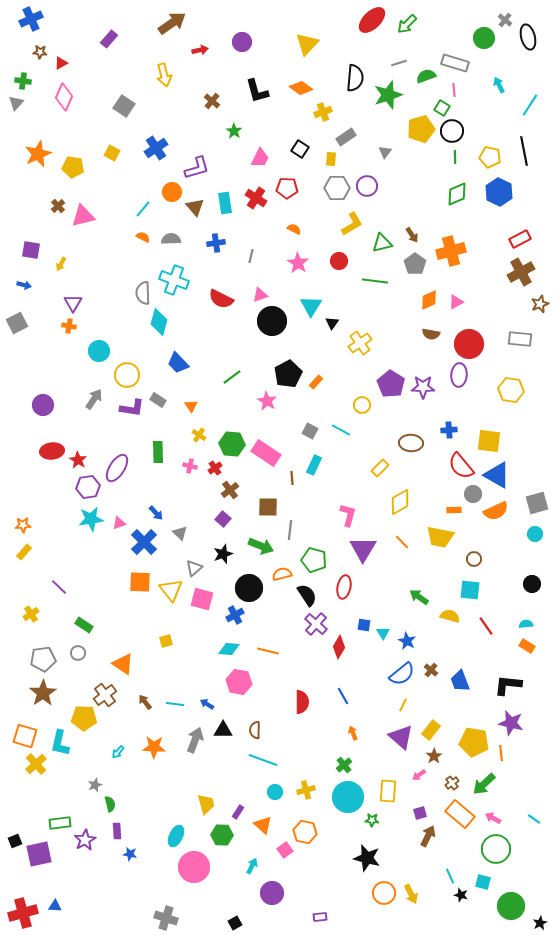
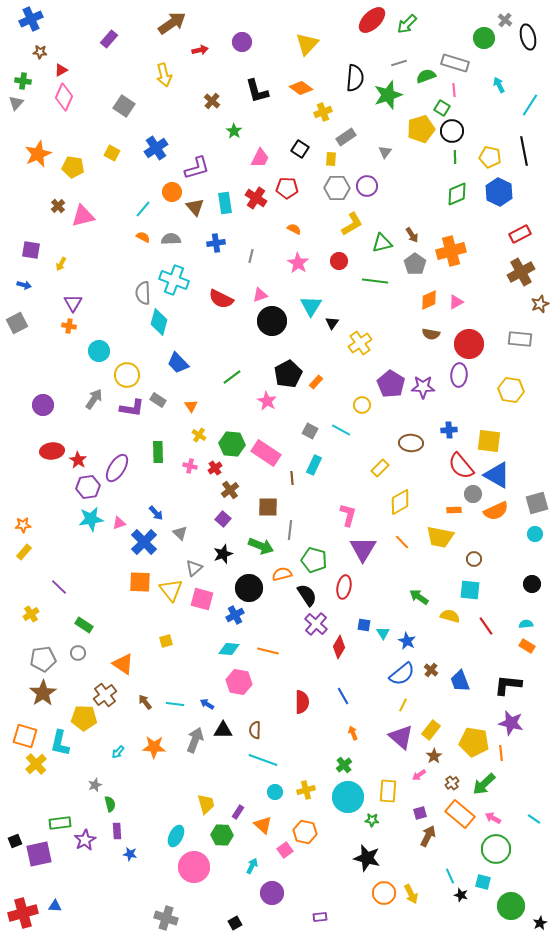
red triangle at (61, 63): moved 7 px down
red rectangle at (520, 239): moved 5 px up
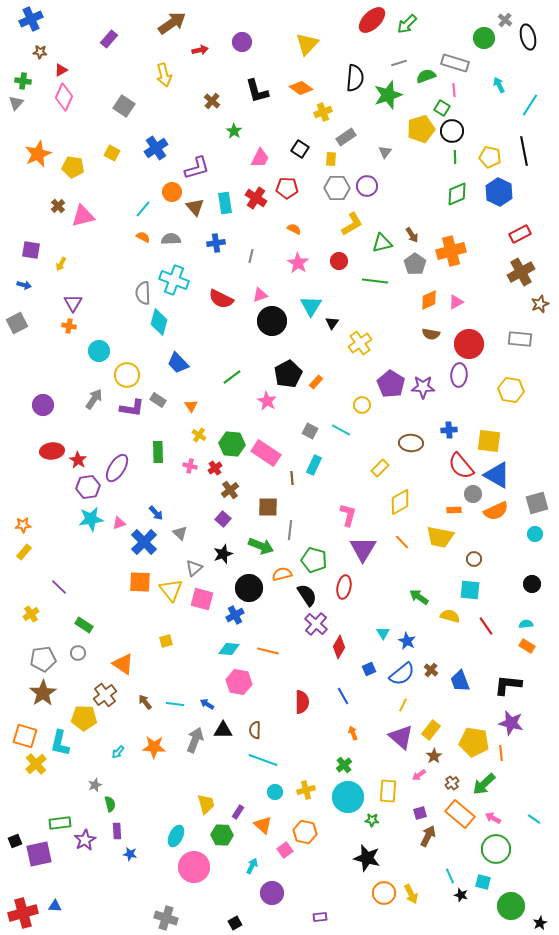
blue square at (364, 625): moved 5 px right, 44 px down; rotated 32 degrees counterclockwise
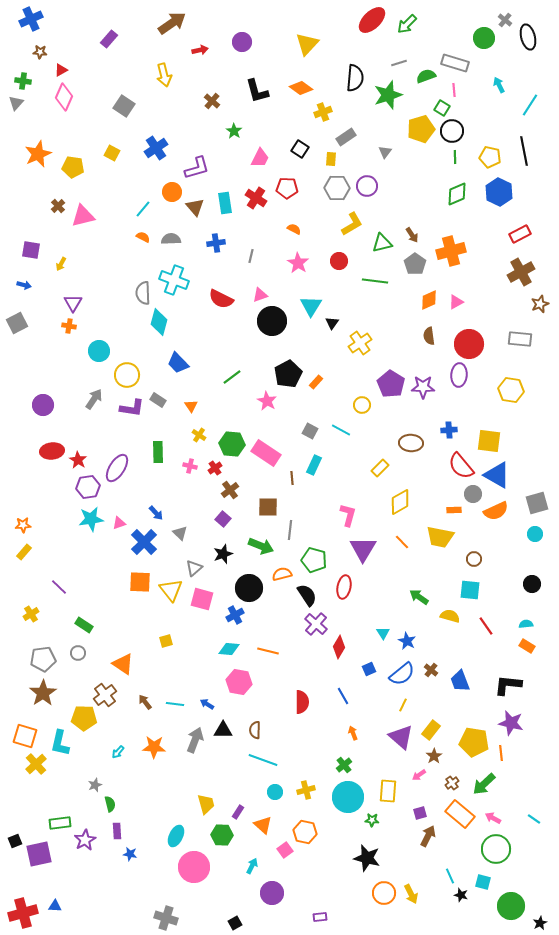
brown semicircle at (431, 334): moved 2 px left, 2 px down; rotated 72 degrees clockwise
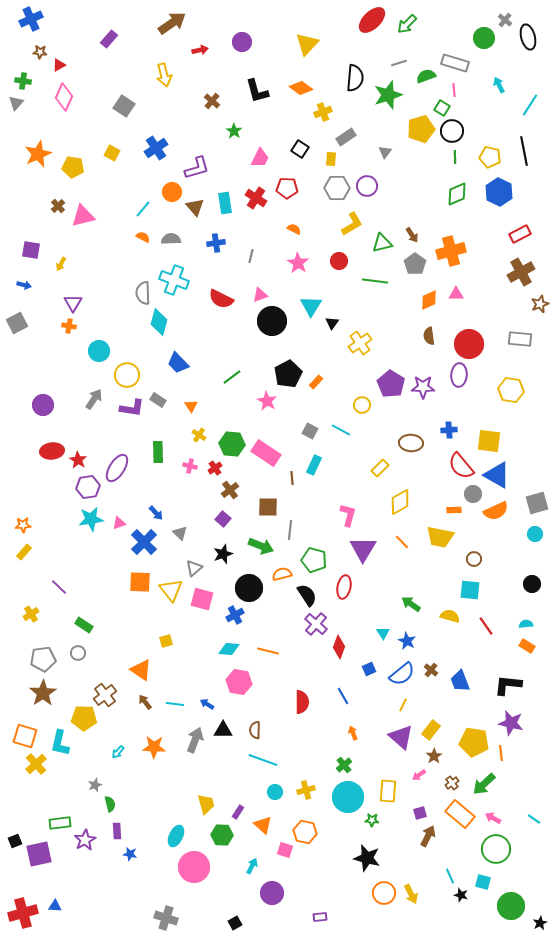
red triangle at (61, 70): moved 2 px left, 5 px up
pink triangle at (456, 302): moved 8 px up; rotated 28 degrees clockwise
green arrow at (419, 597): moved 8 px left, 7 px down
red diamond at (339, 647): rotated 10 degrees counterclockwise
orange triangle at (123, 664): moved 18 px right, 6 px down
pink square at (285, 850): rotated 35 degrees counterclockwise
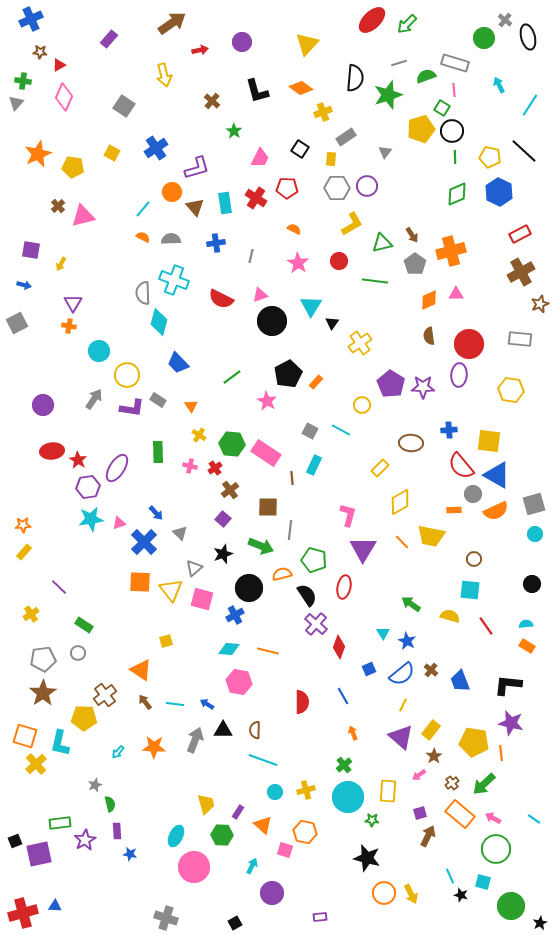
black line at (524, 151): rotated 36 degrees counterclockwise
gray square at (537, 503): moved 3 px left, 1 px down
yellow trapezoid at (440, 537): moved 9 px left, 1 px up
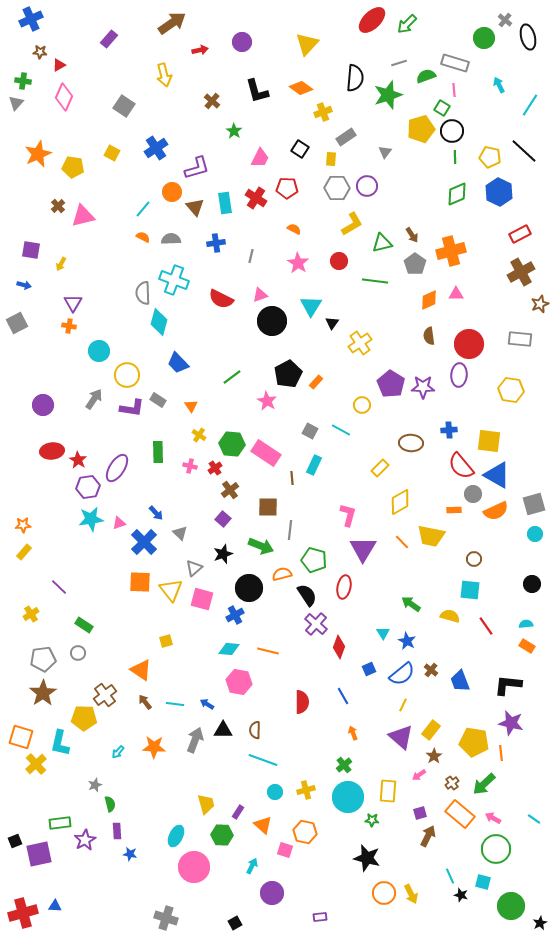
orange square at (25, 736): moved 4 px left, 1 px down
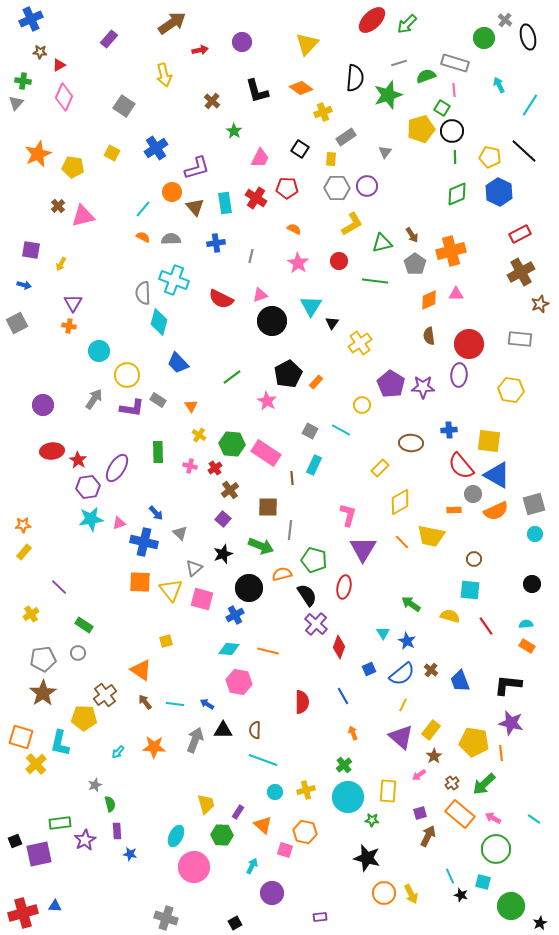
blue cross at (144, 542): rotated 32 degrees counterclockwise
